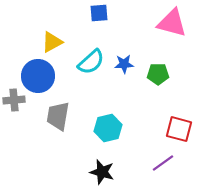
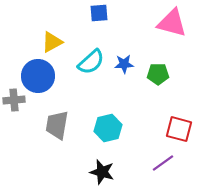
gray trapezoid: moved 1 px left, 9 px down
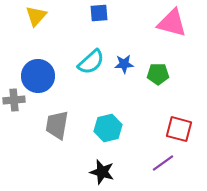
yellow triangle: moved 16 px left, 26 px up; rotated 20 degrees counterclockwise
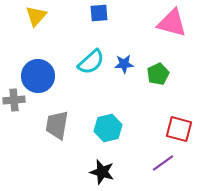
green pentagon: rotated 25 degrees counterclockwise
